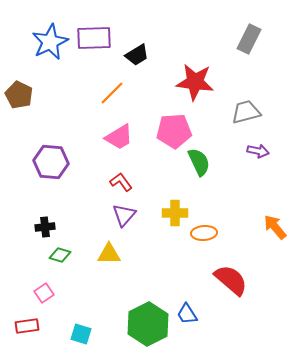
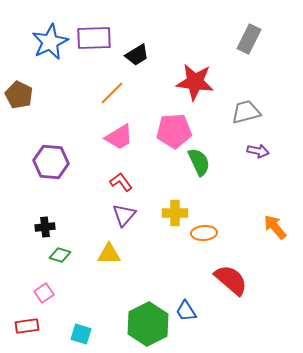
blue trapezoid: moved 1 px left, 3 px up
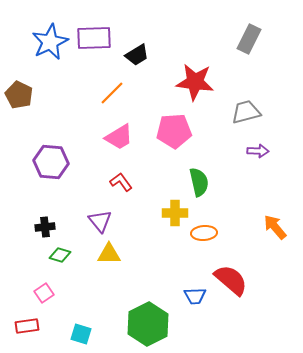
purple arrow: rotated 10 degrees counterclockwise
green semicircle: moved 20 px down; rotated 12 degrees clockwise
purple triangle: moved 24 px left, 6 px down; rotated 20 degrees counterclockwise
blue trapezoid: moved 9 px right, 15 px up; rotated 60 degrees counterclockwise
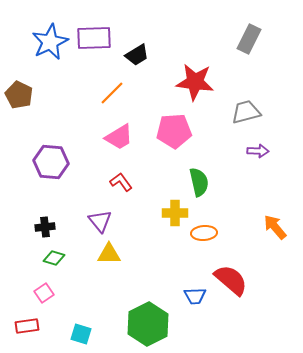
green diamond: moved 6 px left, 3 px down
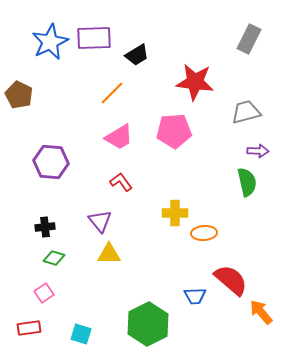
green semicircle: moved 48 px right
orange arrow: moved 14 px left, 85 px down
red rectangle: moved 2 px right, 2 px down
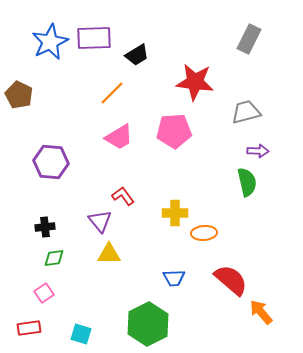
red L-shape: moved 2 px right, 14 px down
green diamond: rotated 25 degrees counterclockwise
blue trapezoid: moved 21 px left, 18 px up
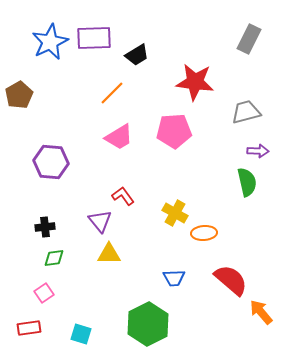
brown pentagon: rotated 16 degrees clockwise
yellow cross: rotated 30 degrees clockwise
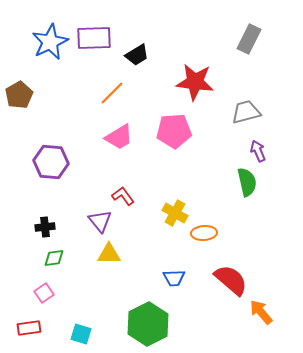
purple arrow: rotated 115 degrees counterclockwise
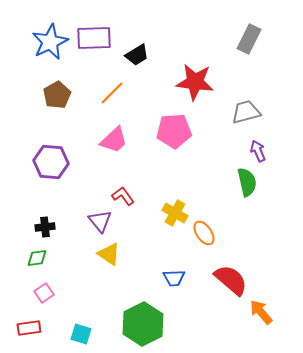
brown pentagon: moved 38 px right
pink trapezoid: moved 5 px left, 3 px down; rotated 12 degrees counterclockwise
orange ellipse: rotated 60 degrees clockwise
yellow triangle: rotated 35 degrees clockwise
green diamond: moved 17 px left
green hexagon: moved 5 px left
